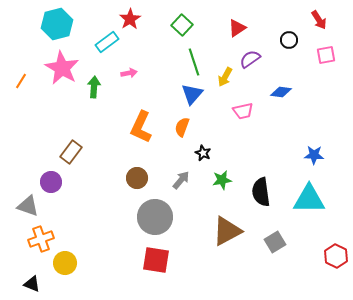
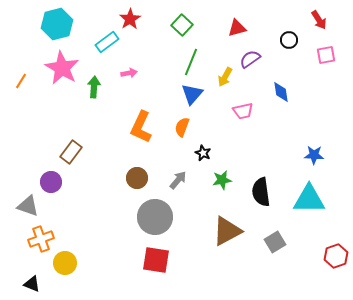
red triangle: rotated 18 degrees clockwise
green line: moved 3 px left; rotated 40 degrees clockwise
blue diamond: rotated 75 degrees clockwise
gray arrow: moved 3 px left
red hexagon: rotated 15 degrees clockwise
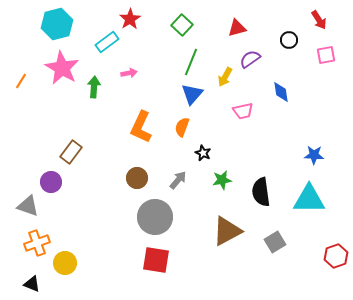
orange cross: moved 4 px left, 4 px down
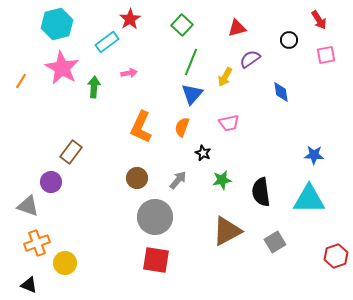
pink trapezoid: moved 14 px left, 12 px down
black triangle: moved 3 px left, 1 px down
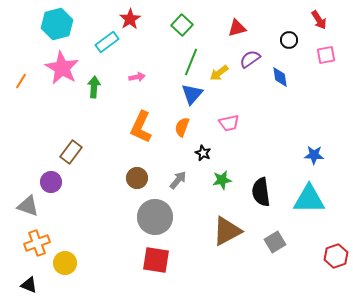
pink arrow: moved 8 px right, 4 px down
yellow arrow: moved 6 px left, 4 px up; rotated 24 degrees clockwise
blue diamond: moved 1 px left, 15 px up
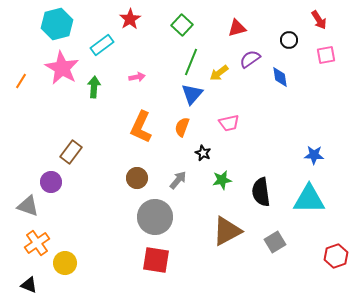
cyan rectangle: moved 5 px left, 3 px down
orange cross: rotated 15 degrees counterclockwise
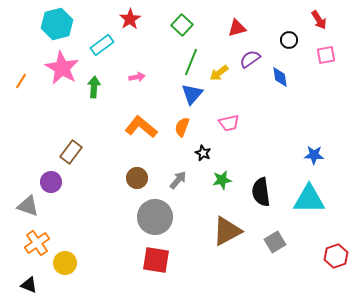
orange L-shape: rotated 104 degrees clockwise
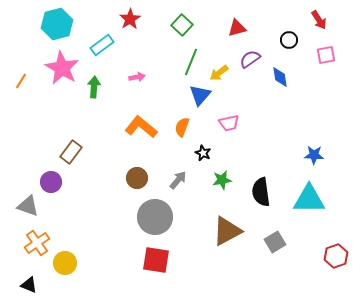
blue triangle: moved 8 px right, 1 px down
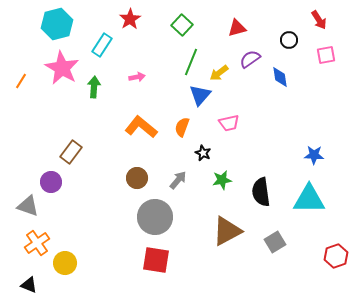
cyan rectangle: rotated 20 degrees counterclockwise
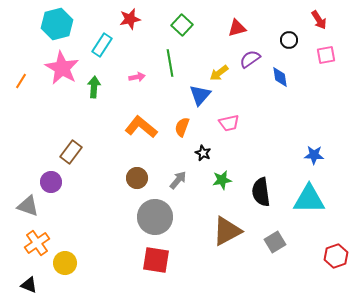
red star: rotated 20 degrees clockwise
green line: moved 21 px left, 1 px down; rotated 32 degrees counterclockwise
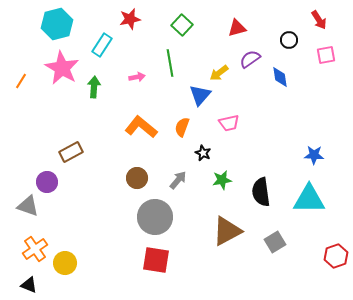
brown rectangle: rotated 25 degrees clockwise
purple circle: moved 4 px left
orange cross: moved 2 px left, 6 px down
